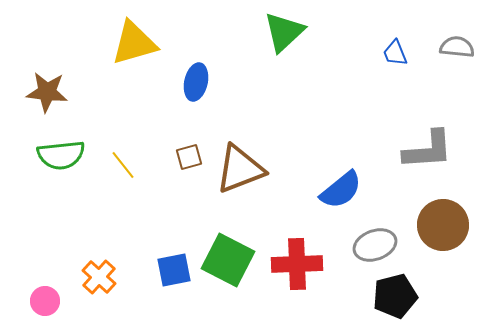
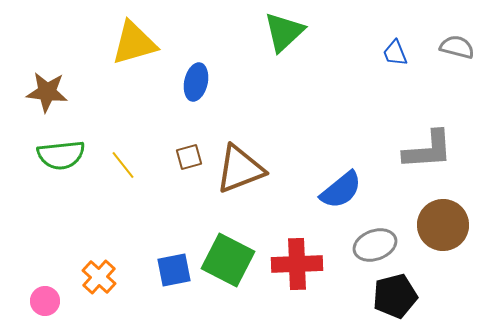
gray semicircle: rotated 8 degrees clockwise
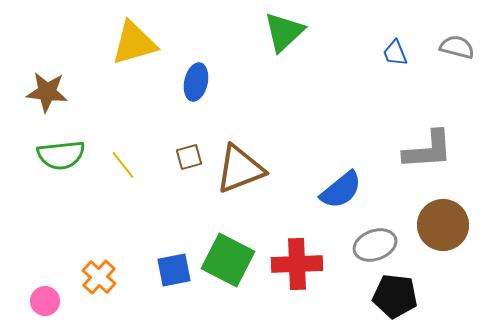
black pentagon: rotated 21 degrees clockwise
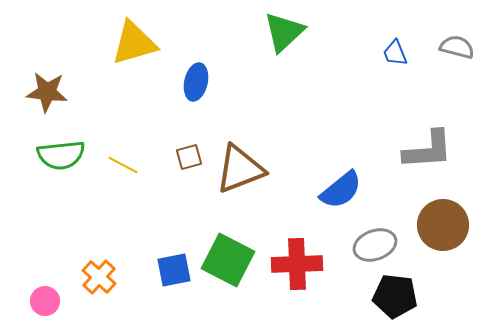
yellow line: rotated 24 degrees counterclockwise
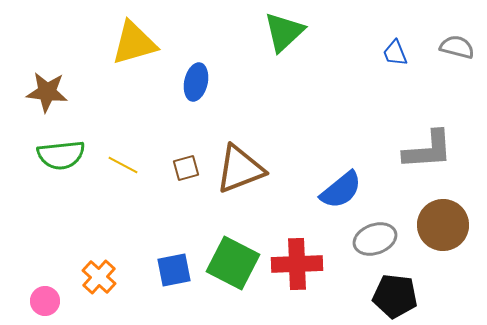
brown square: moved 3 px left, 11 px down
gray ellipse: moved 6 px up
green square: moved 5 px right, 3 px down
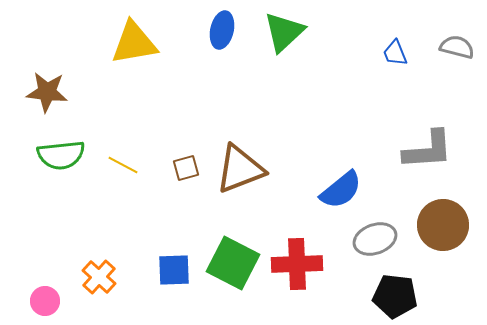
yellow triangle: rotated 6 degrees clockwise
blue ellipse: moved 26 px right, 52 px up
blue square: rotated 9 degrees clockwise
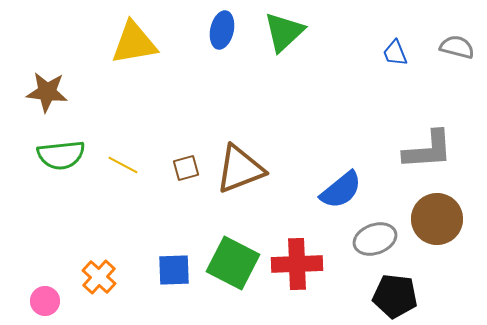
brown circle: moved 6 px left, 6 px up
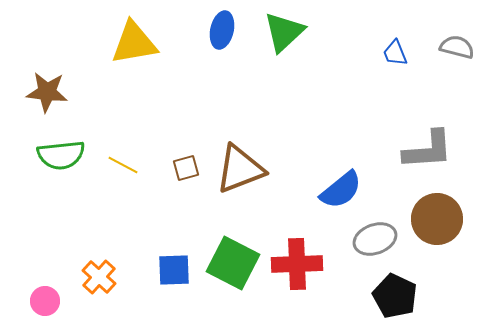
black pentagon: rotated 18 degrees clockwise
